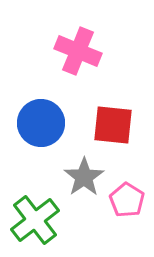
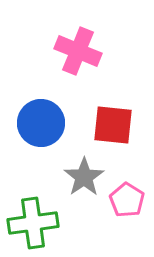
green cross: moved 2 px left, 3 px down; rotated 30 degrees clockwise
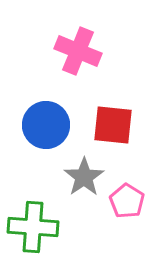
blue circle: moved 5 px right, 2 px down
pink pentagon: moved 1 px down
green cross: moved 4 px down; rotated 12 degrees clockwise
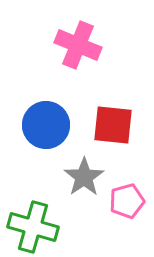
pink cross: moved 6 px up
pink pentagon: rotated 24 degrees clockwise
green cross: rotated 12 degrees clockwise
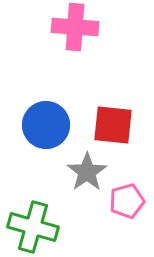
pink cross: moved 3 px left, 18 px up; rotated 18 degrees counterclockwise
gray star: moved 3 px right, 5 px up
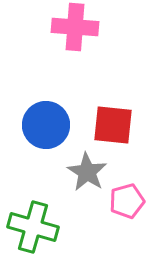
gray star: rotated 6 degrees counterclockwise
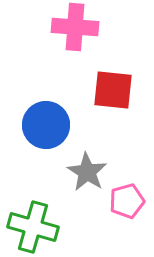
red square: moved 35 px up
